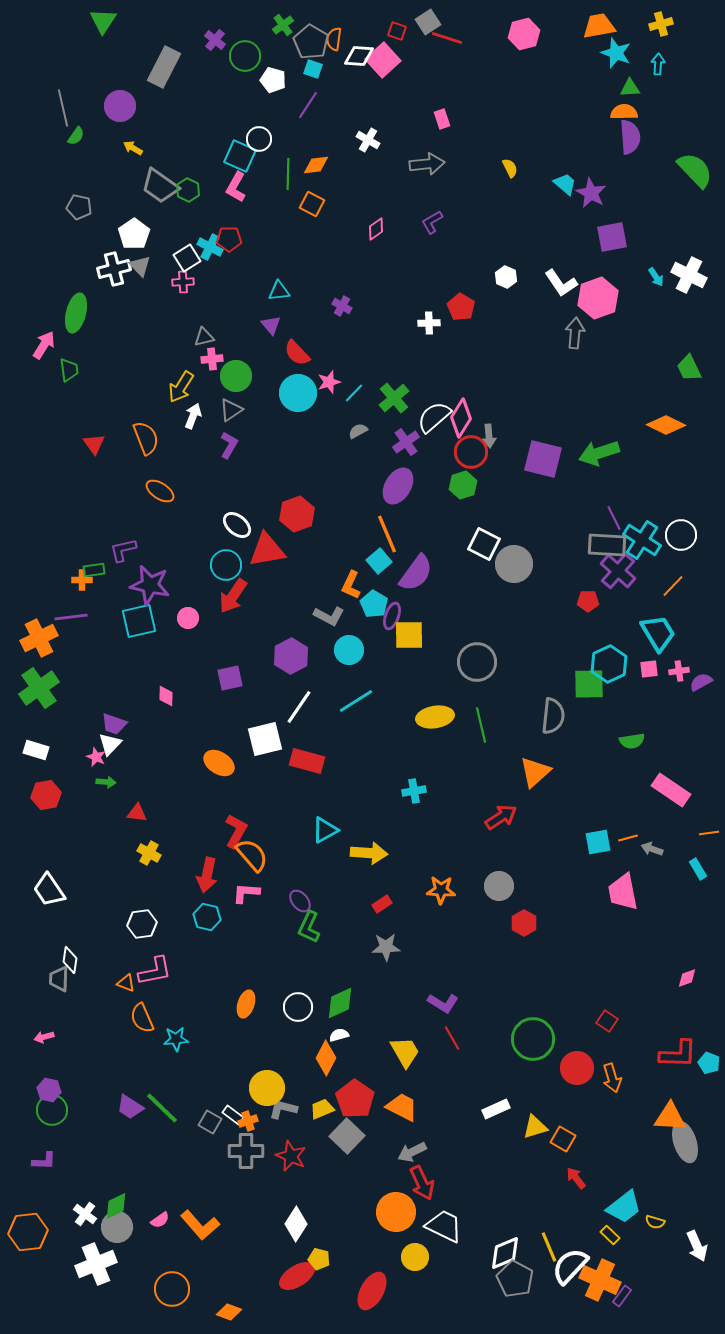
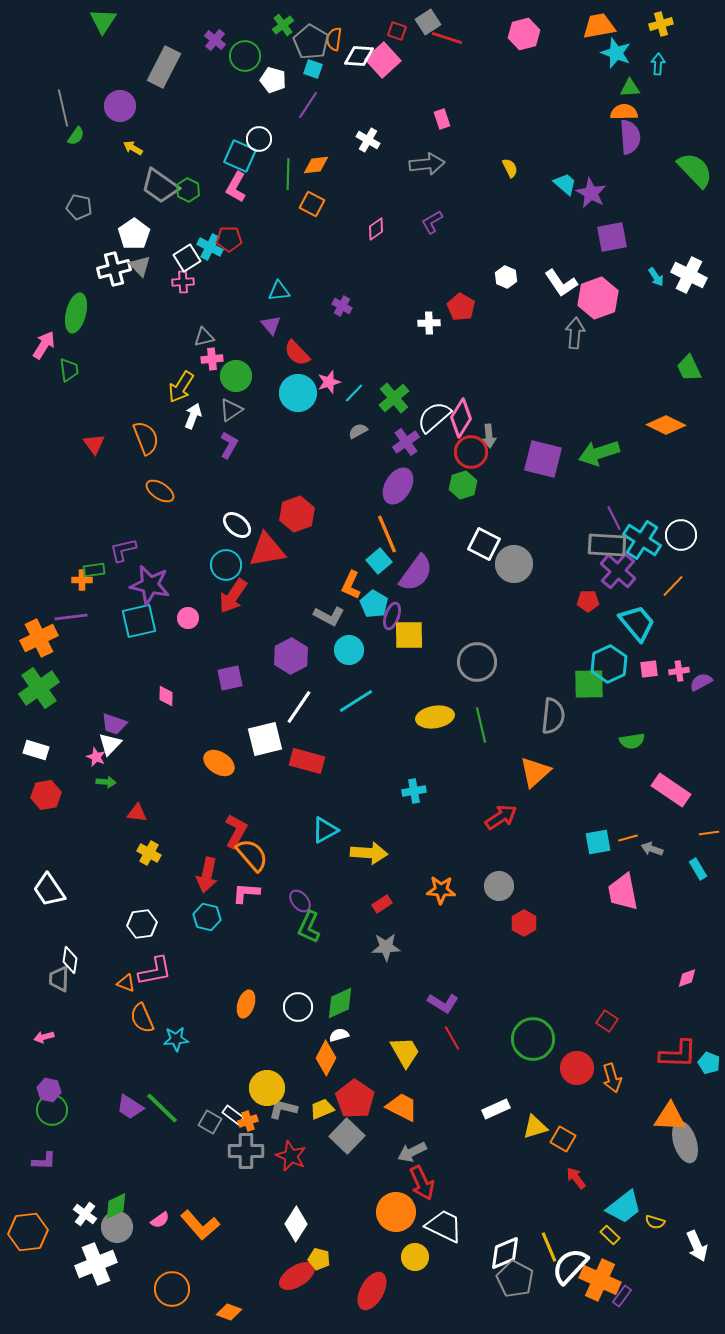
cyan trapezoid at (658, 633): moved 21 px left, 10 px up; rotated 9 degrees counterclockwise
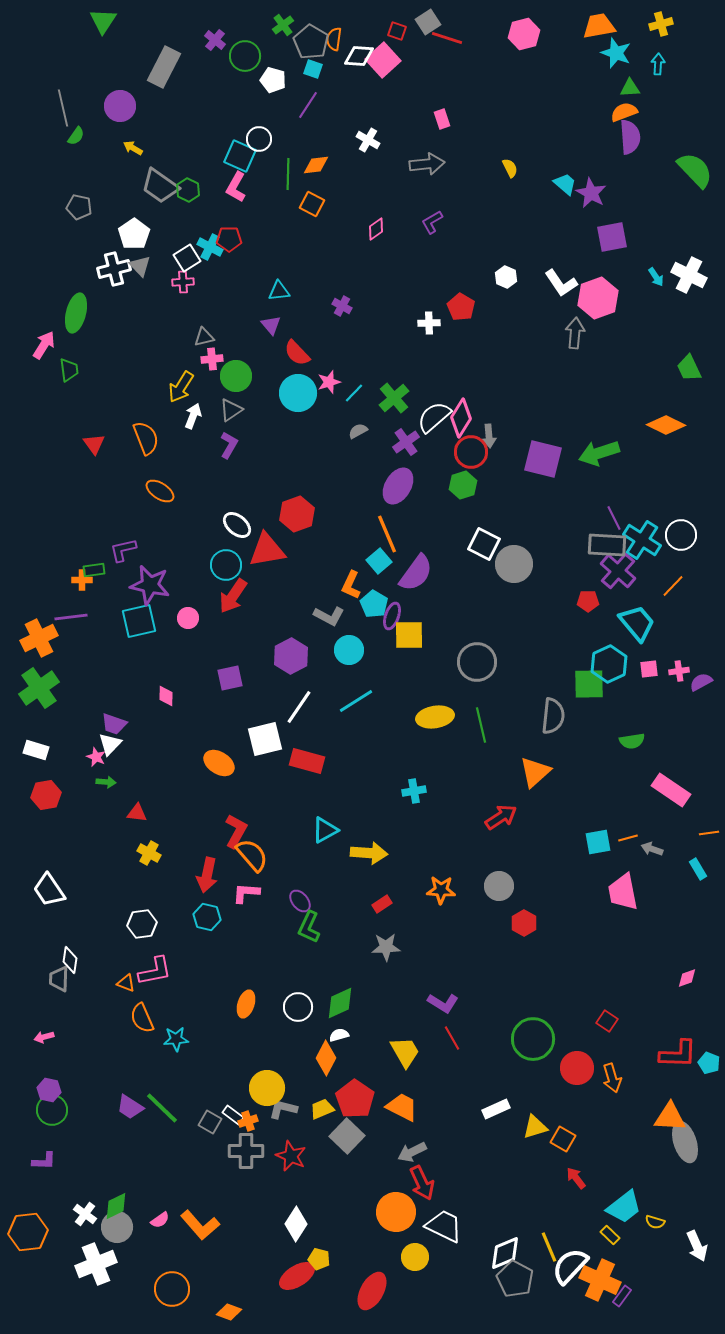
orange semicircle at (624, 112): rotated 20 degrees counterclockwise
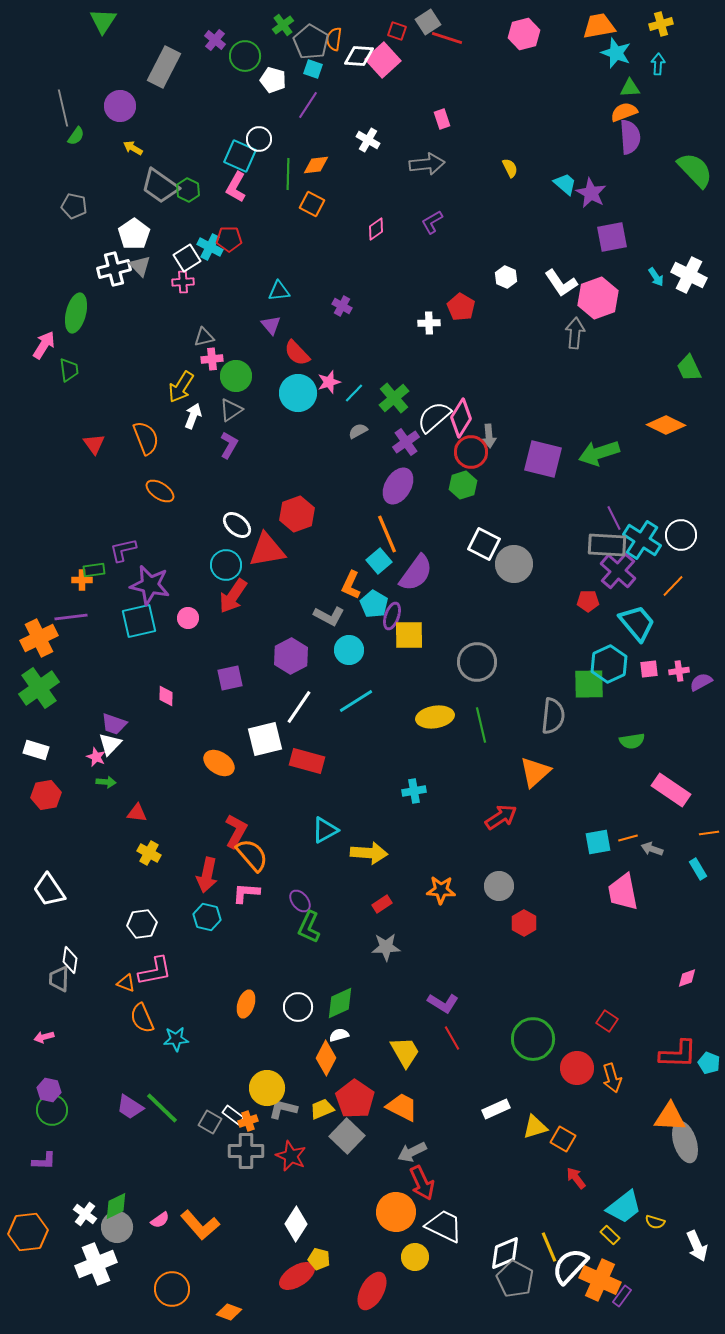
gray pentagon at (79, 207): moved 5 px left, 1 px up
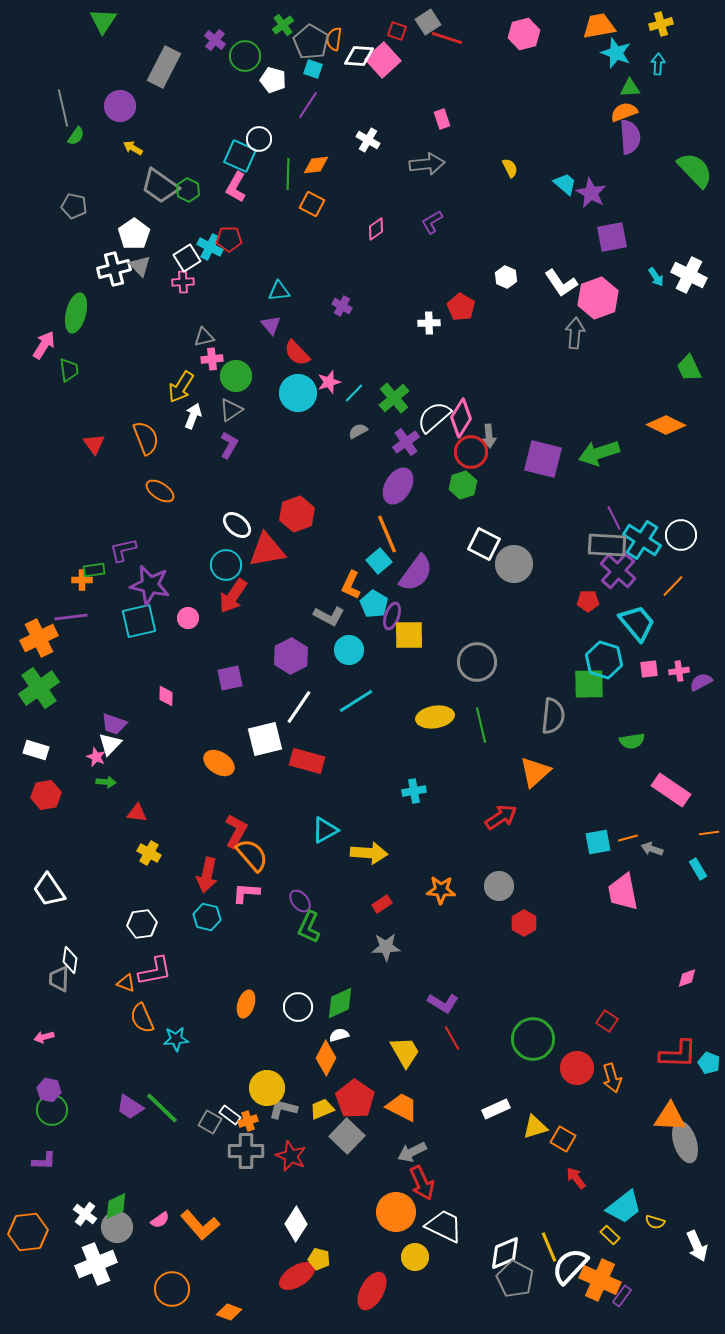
cyan hexagon at (609, 664): moved 5 px left, 4 px up; rotated 18 degrees counterclockwise
white rectangle at (233, 1115): moved 3 px left
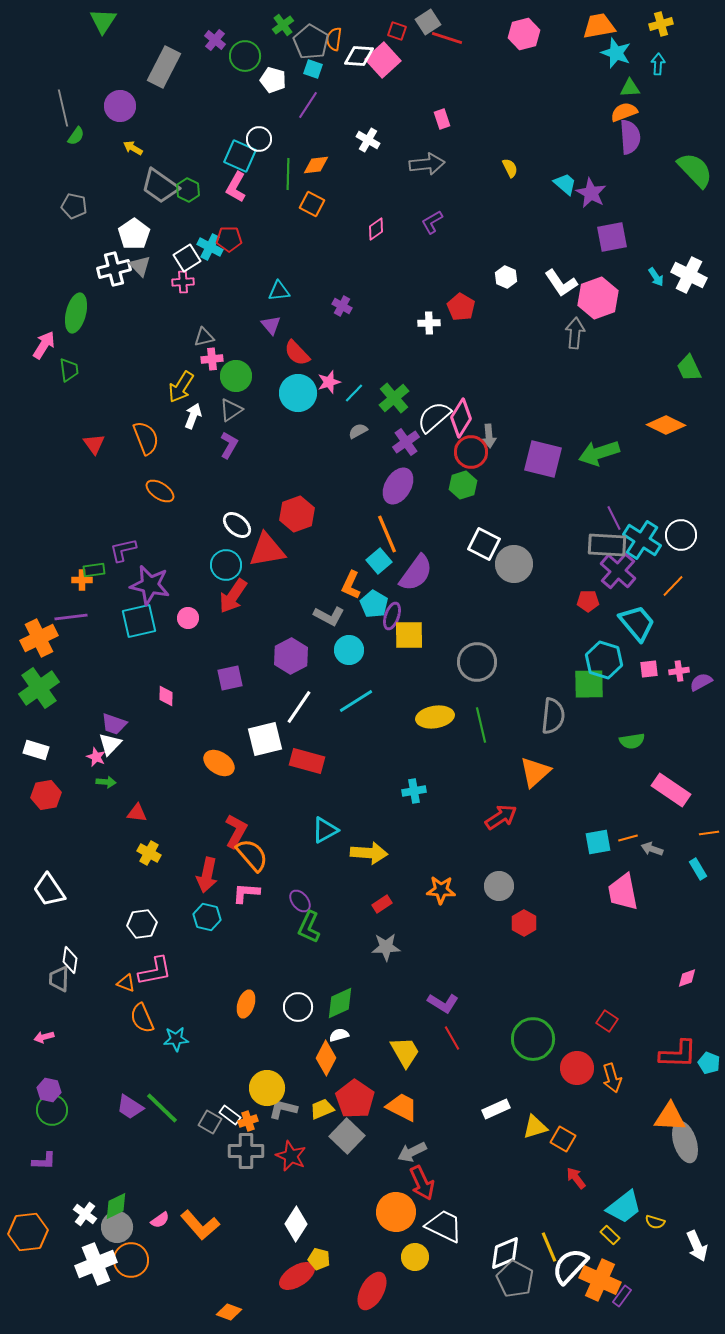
orange circle at (172, 1289): moved 41 px left, 29 px up
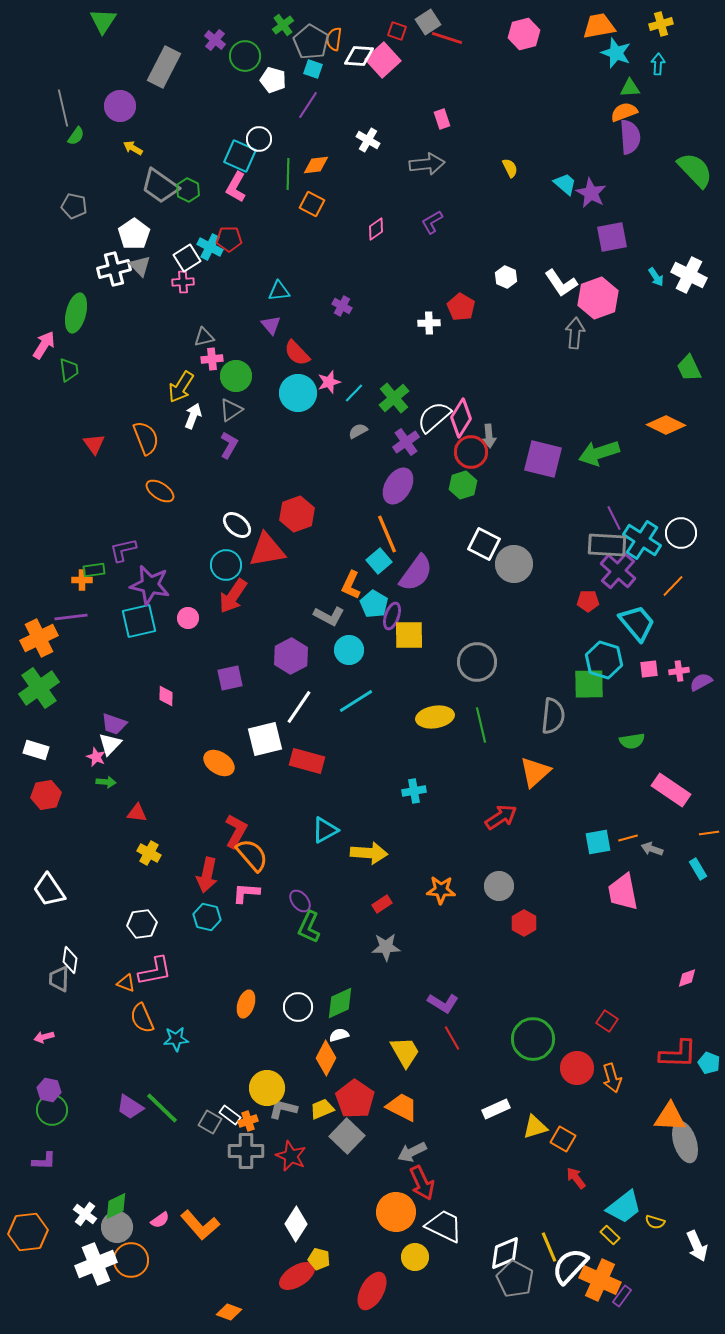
white circle at (681, 535): moved 2 px up
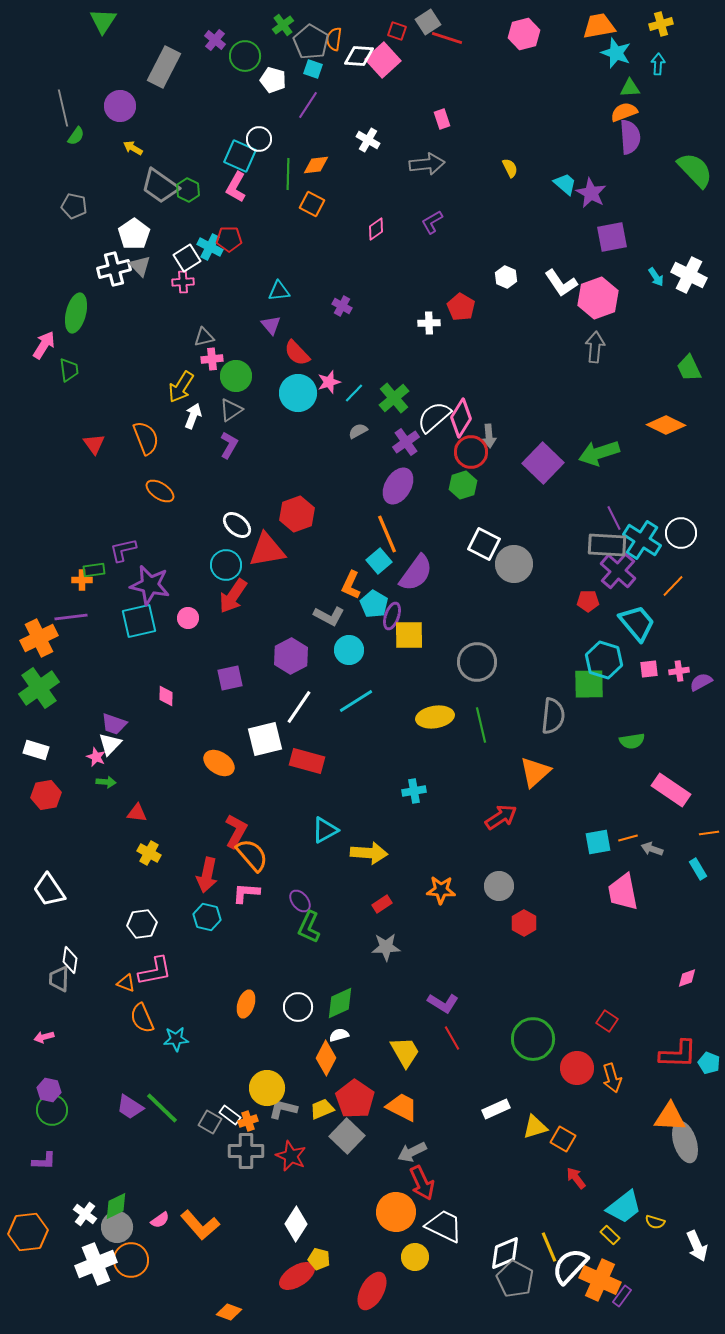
gray arrow at (575, 333): moved 20 px right, 14 px down
purple square at (543, 459): moved 4 px down; rotated 30 degrees clockwise
